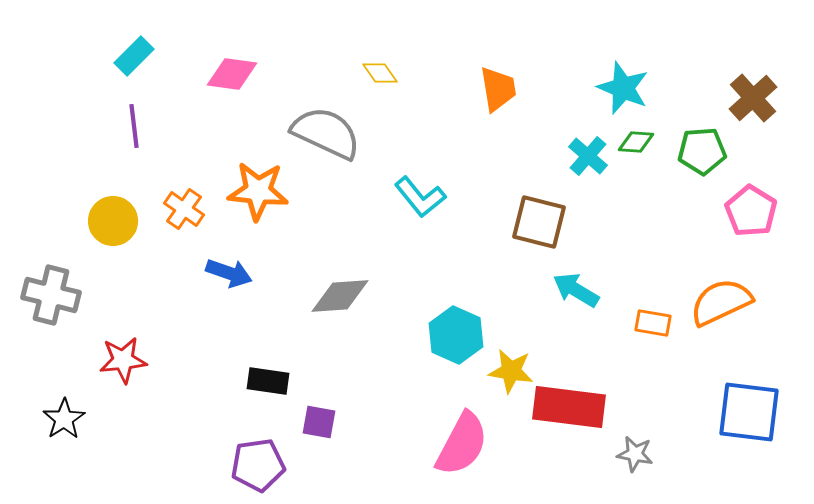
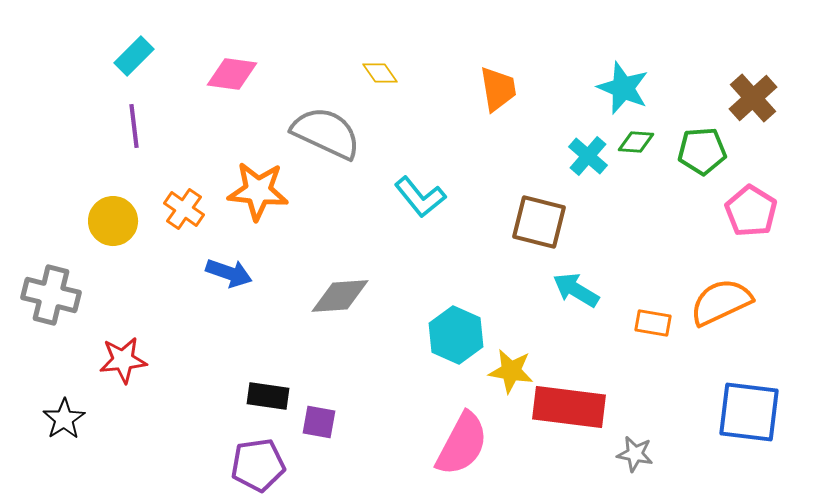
black rectangle: moved 15 px down
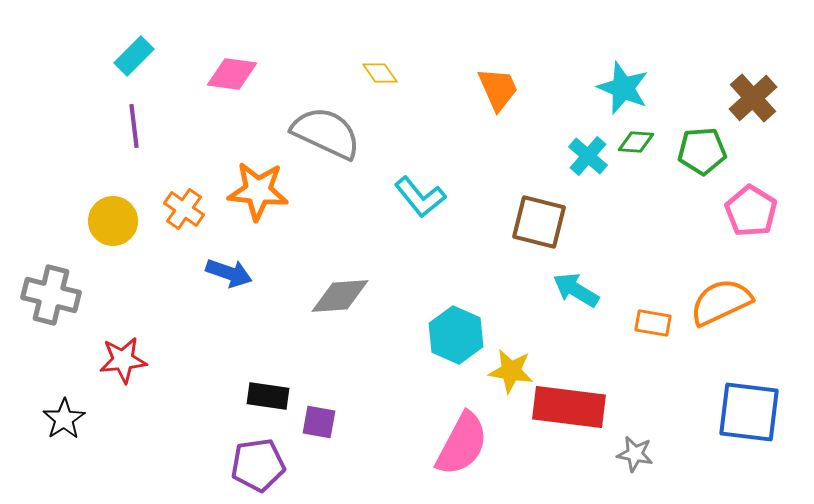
orange trapezoid: rotated 15 degrees counterclockwise
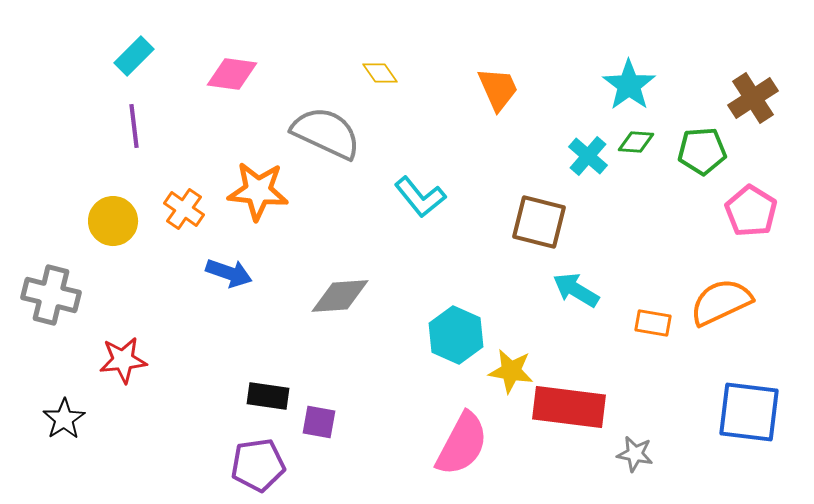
cyan star: moved 6 px right, 3 px up; rotated 14 degrees clockwise
brown cross: rotated 9 degrees clockwise
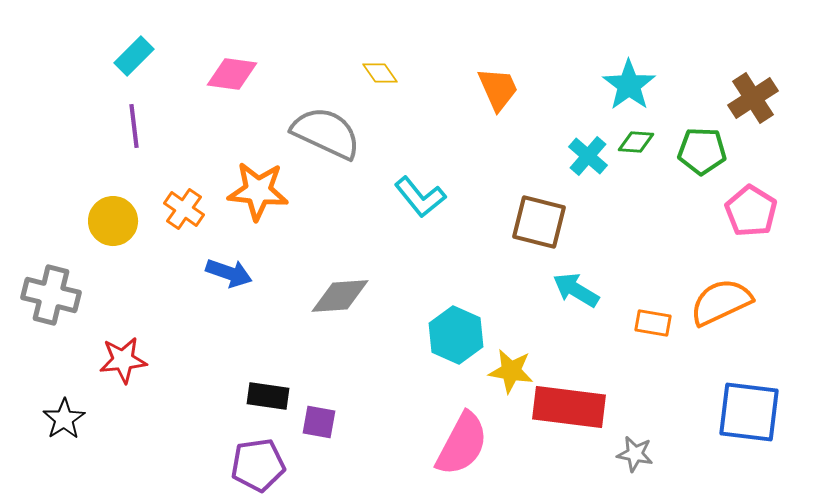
green pentagon: rotated 6 degrees clockwise
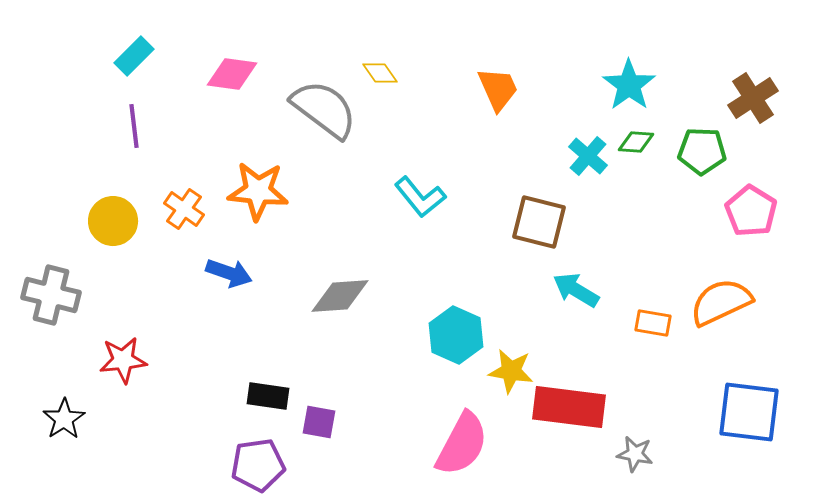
gray semicircle: moved 2 px left, 24 px up; rotated 12 degrees clockwise
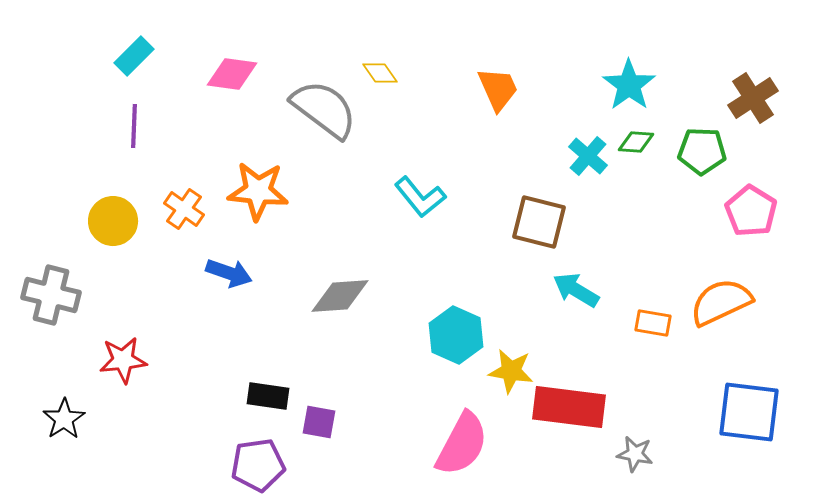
purple line: rotated 9 degrees clockwise
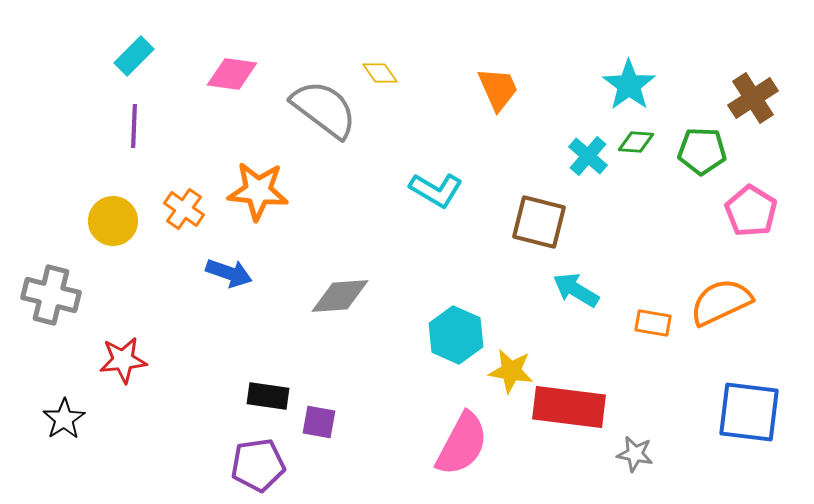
cyan L-shape: moved 16 px right, 7 px up; rotated 20 degrees counterclockwise
